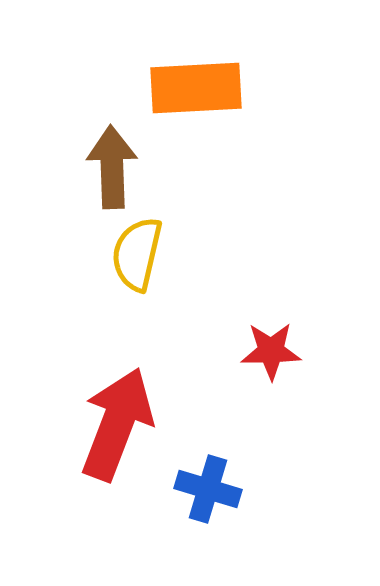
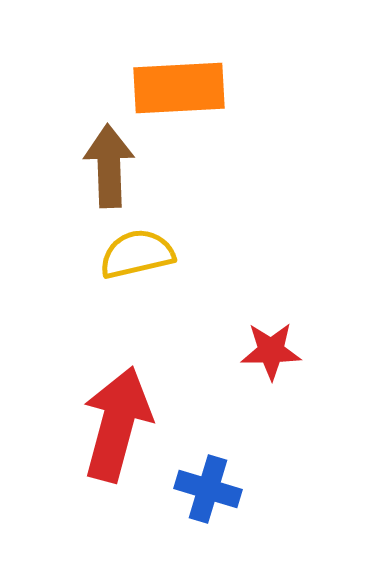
orange rectangle: moved 17 px left
brown arrow: moved 3 px left, 1 px up
yellow semicircle: rotated 64 degrees clockwise
red arrow: rotated 6 degrees counterclockwise
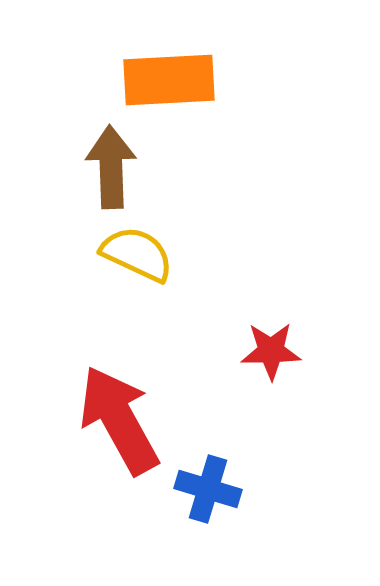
orange rectangle: moved 10 px left, 8 px up
brown arrow: moved 2 px right, 1 px down
yellow semicircle: rotated 38 degrees clockwise
red arrow: moved 2 px right, 4 px up; rotated 44 degrees counterclockwise
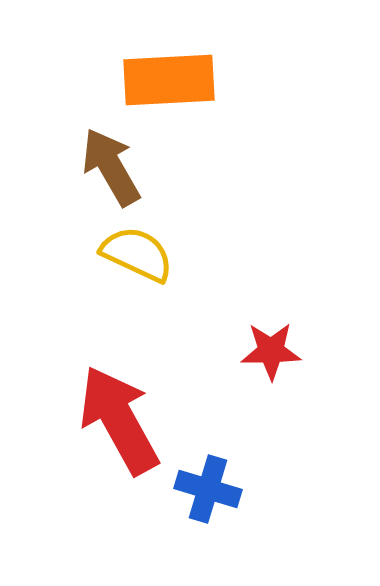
brown arrow: rotated 28 degrees counterclockwise
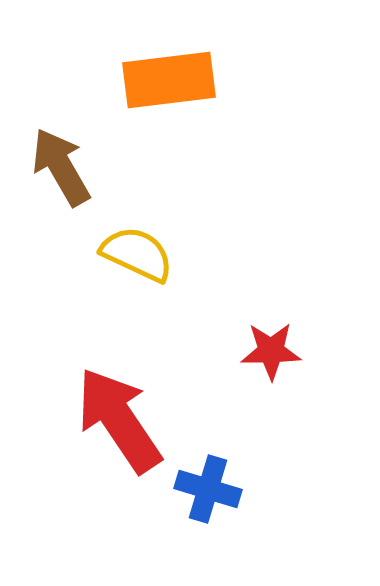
orange rectangle: rotated 4 degrees counterclockwise
brown arrow: moved 50 px left
red arrow: rotated 5 degrees counterclockwise
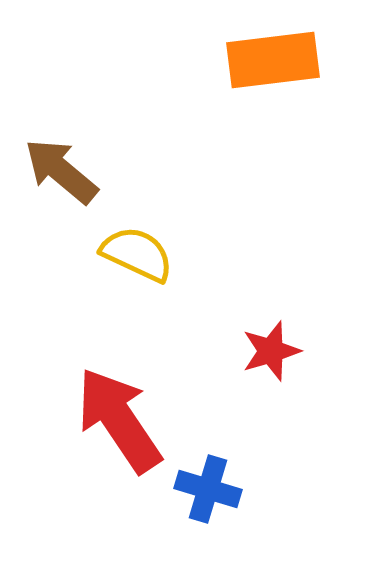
orange rectangle: moved 104 px right, 20 px up
brown arrow: moved 4 px down; rotated 20 degrees counterclockwise
red star: rotated 16 degrees counterclockwise
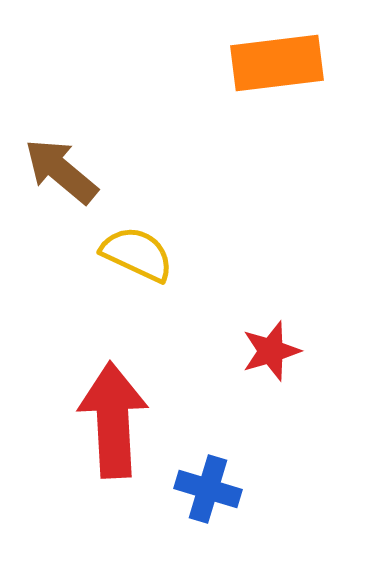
orange rectangle: moved 4 px right, 3 px down
red arrow: moved 6 px left; rotated 31 degrees clockwise
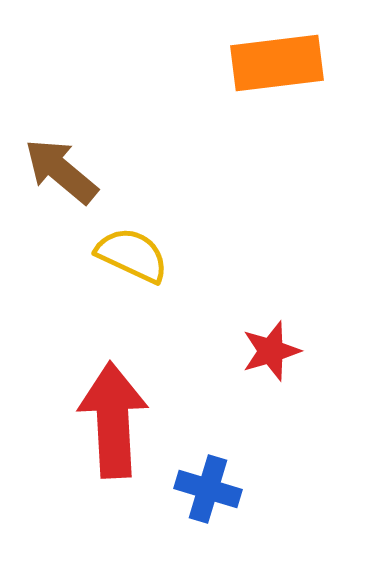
yellow semicircle: moved 5 px left, 1 px down
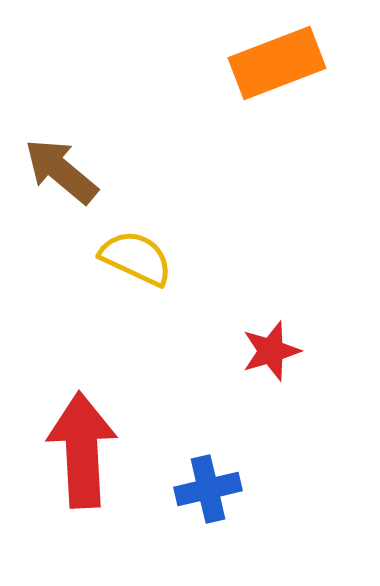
orange rectangle: rotated 14 degrees counterclockwise
yellow semicircle: moved 4 px right, 3 px down
red arrow: moved 31 px left, 30 px down
blue cross: rotated 30 degrees counterclockwise
